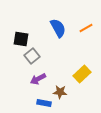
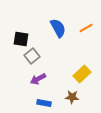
brown star: moved 12 px right, 5 px down
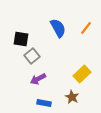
orange line: rotated 24 degrees counterclockwise
brown star: rotated 24 degrees clockwise
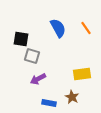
orange line: rotated 72 degrees counterclockwise
gray square: rotated 35 degrees counterclockwise
yellow rectangle: rotated 36 degrees clockwise
blue rectangle: moved 5 px right
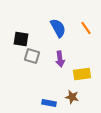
purple arrow: moved 22 px right, 20 px up; rotated 70 degrees counterclockwise
brown star: rotated 16 degrees counterclockwise
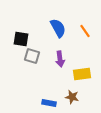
orange line: moved 1 px left, 3 px down
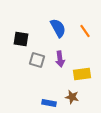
gray square: moved 5 px right, 4 px down
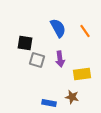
black square: moved 4 px right, 4 px down
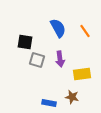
black square: moved 1 px up
